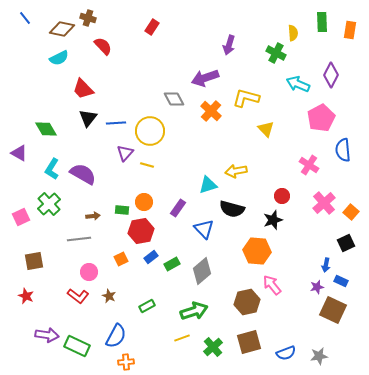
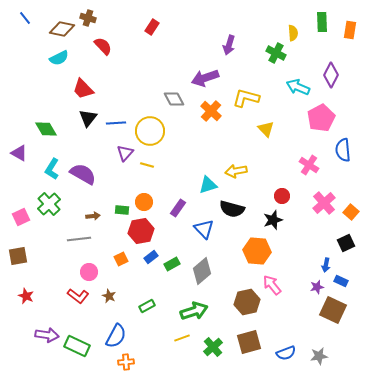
cyan arrow at (298, 84): moved 3 px down
brown square at (34, 261): moved 16 px left, 5 px up
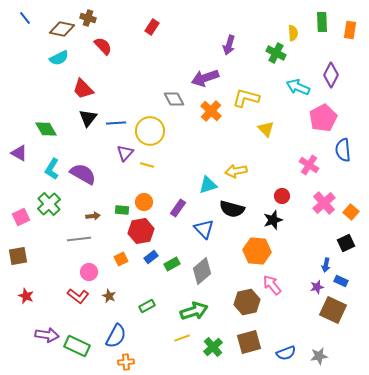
pink pentagon at (321, 118): moved 2 px right
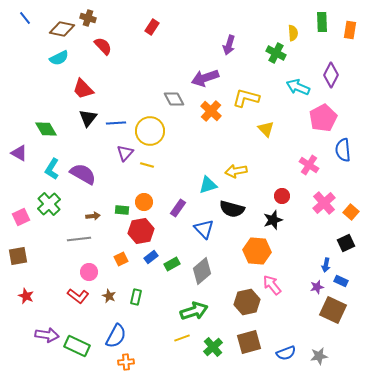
green rectangle at (147, 306): moved 11 px left, 9 px up; rotated 49 degrees counterclockwise
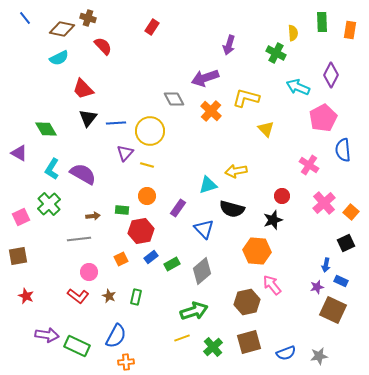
orange circle at (144, 202): moved 3 px right, 6 px up
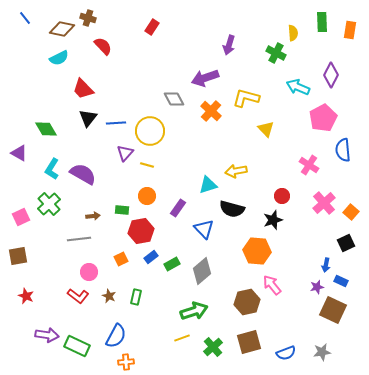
gray star at (319, 356): moved 3 px right, 4 px up
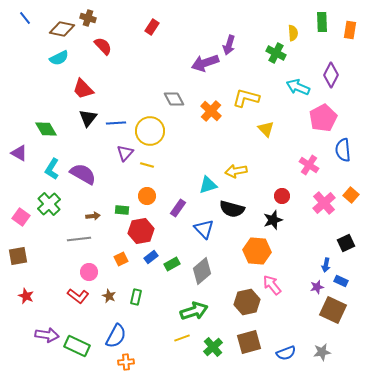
purple arrow at (205, 78): moved 15 px up
orange square at (351, 212): moved 17 px up
pink square at (21, 217): rotated 30 degrees counterclockwise
